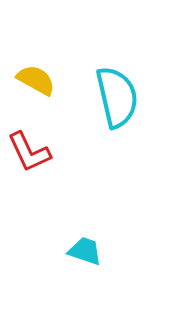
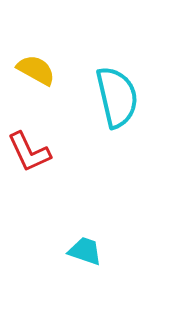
yellow semicircle: moved 10 px up
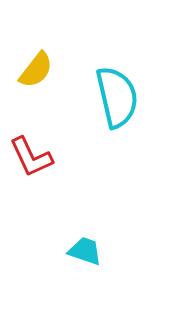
yellow semicircle: rotated 99 degrees clockwise
red L-shape: moved 2 px right, 5 px down
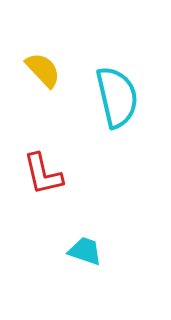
yellow semicircle: moved 7 px right; rotated 81 degrees counterclockwise
red L-shape: moved 12 px right, 17 px down; rotated 12 degrees clockwise
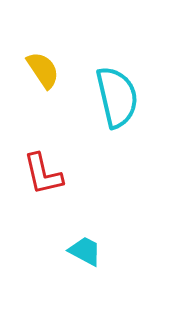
yellow semicircle: rotated 9 degrees clockwise
cyan trapezoid: rotated 9 degrees clockwise
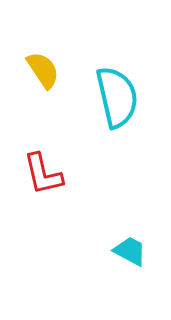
cyan trapezoid: moved 45 px right
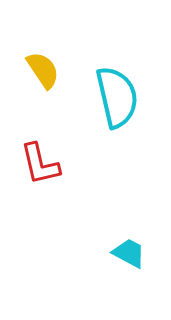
red L-shape: moved 3 px left, 10 px up
cyan trapezoid: moved 1 px left, 2 px down
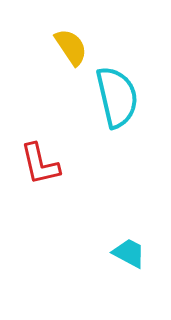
yellow semicircle: moved 28 px right, 23 px up
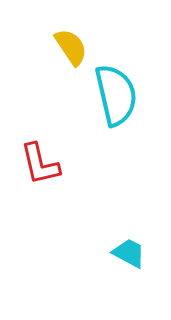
cyan semicircle: moved 1 px left, 2 px up
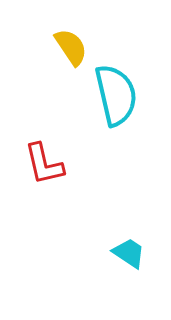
red L-shape: moved 4 px right
cyan trapezoid: rotated 6 degrees clockwise
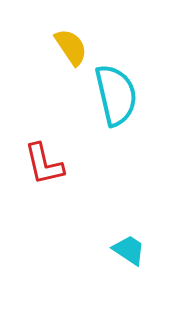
cyan trapezoid: moved 3 px up
